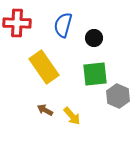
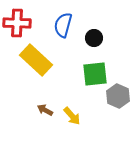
yellow rectangle: moved 8 px left, 7 px up; rotated 12 degrees counterclockwise
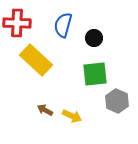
gray hexagon: moved 1 px left, 5 px down
yellow arrow: rotated 24 degrees counterclockwise
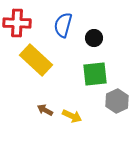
gray hexagon: rotated 10 degrees clockwise
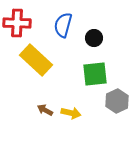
yellow arrow: moved 1 px left, 3 px up; rotated 12 degrees counterclockwise
